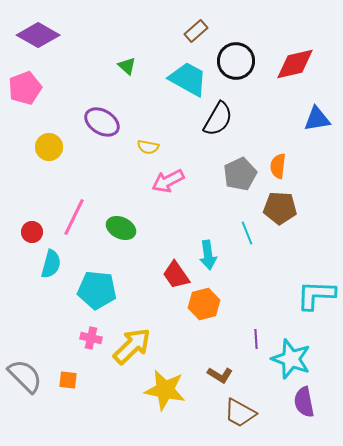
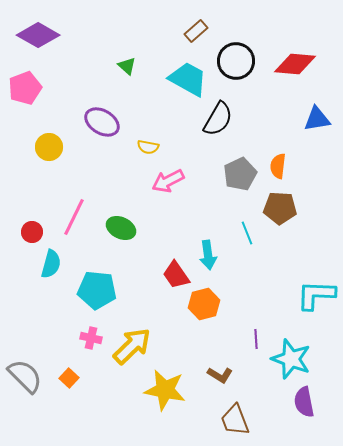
red diamond: rotated 18 degrees clockwise
orange square: moved 1 px right, 2 px up; rotated 36 degrees clockwise
brown trapezoid: moved 5 px left, 7 px down; rotated 40 degrees clockwise
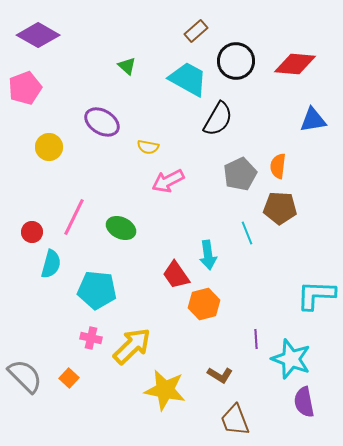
blue triangle: moved 4 px left, 1 px down
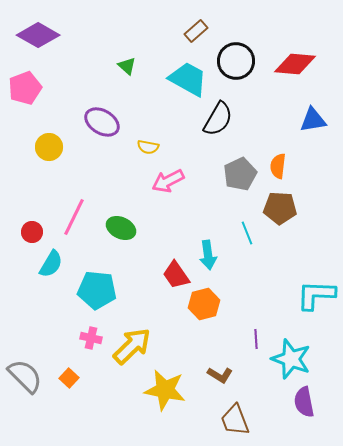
cyan semicircle: rotated 16 degrees clockwise
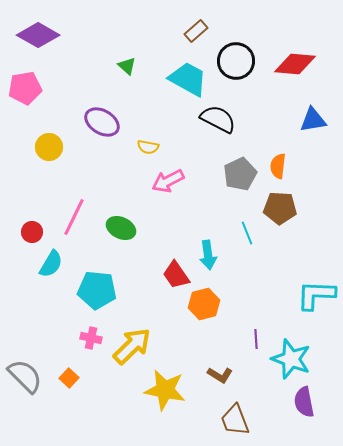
pink pentagon: rotated 12 degrees clockwise
black semicircle: rotated 93 degrees counterclockwise
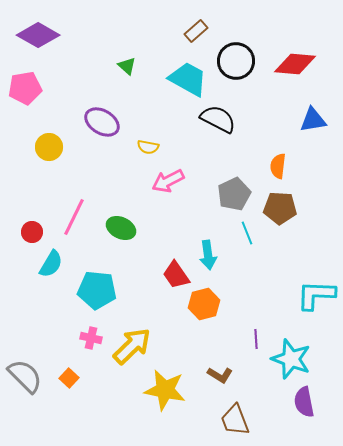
gray pentagon: moved 6 px left, 20 px down
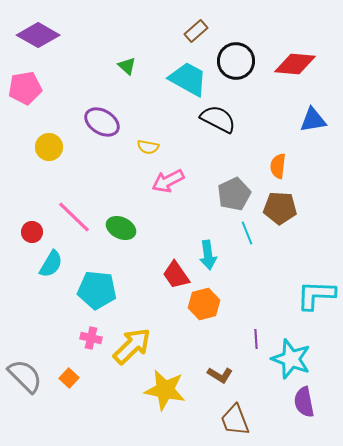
pink line: rotated 72 degrees counterclockwise
